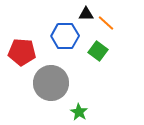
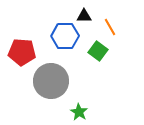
black triangle: moved 2 px left, 2 px down
orange line: moved 4 px right, 4 px down; rotated 18 degrees clockwise
gray circle: moved 2 px up
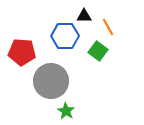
orange line: moved 2 px left
green star: moved 13 px left, 1 px up
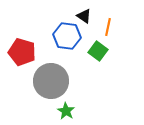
black triangle: rotated 35 degrees clockwise
orange line: rotated 42 degrees clockwise
blue hexagon: moved 2 px right; rotated 8 degrees clockwise
red pentagon: rotated 12 degrees clockwise
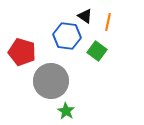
black triangle: moved 1 px right
orange line: moved 5 px up
green square: moved 1 px left
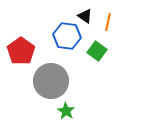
red pentagon: moved 1 px left, 1 px up; rotated 20 degrees clockwise
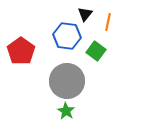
black triangle: moved 2 px up; rotated 35 degrees clockwise
green square: moved 1 px left
gray circle: moved 16 px right
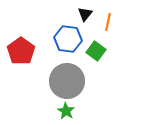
blue hexagon: moved 1 px right, 3 px down
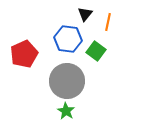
red pentagon: moved 3 px right, 3 px down; rotated 12 degrees clockwise
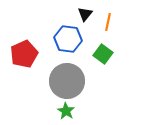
green square: moved 7 px right, 3 px down
